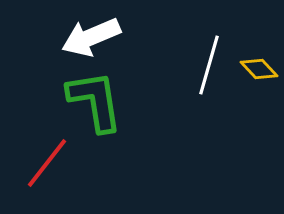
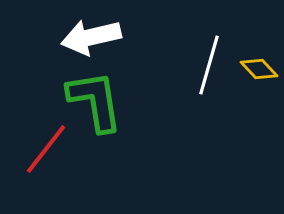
white arrow: rotated 10 degrees clockwise
red line: moved 1 px left, 14 px up
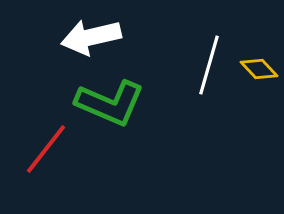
green L-shape: moved 15 px right, 2 px down; rotated 122 degrees clockwise
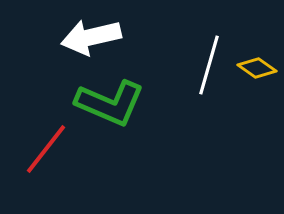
yellow diamond: moved 2 px left, 1 px up; rotated 12 degrees counterclockwise
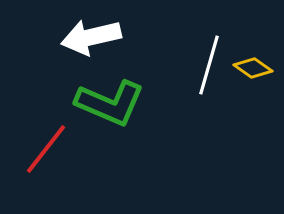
yellow diamond: moved 4 px left
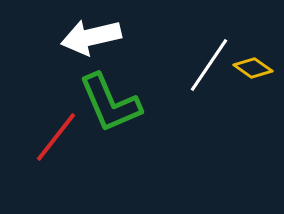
white line: rotated 18 degrees clockwise
green L-shape: rotated 44 degrees clockwise
red line: moved 10 px right, 12 px up
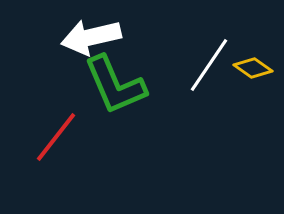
green L-shape: moved 5 px right, 18 px up
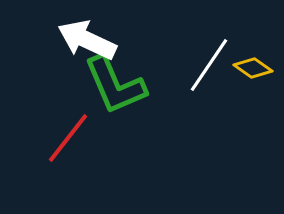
white arrow: moved 4 px left, 3 px down; rotated 38 degrees clockwise
red line: moved 12 px right, 1 px down
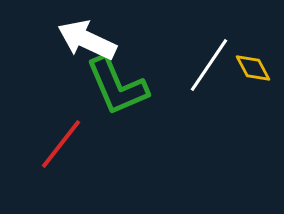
yellow diamond: rotated 27 degrees clockwise
green L-shape: moved 2 px right, 1 px down
red line: moved 7 px left, 6 px down
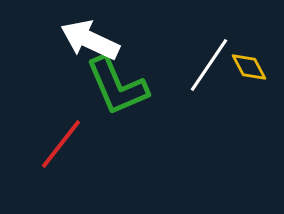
white arrow: moved 3 px right
yellow diamond: moved 4 px left, 1 px up
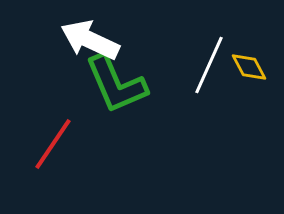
white line: rotated 10 degrees counterclockwise
green L-shape: moved 1 px left, 2 px up
red line: moved 8 px left; rotated 4 degrees counterclockwise
